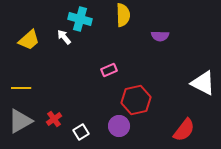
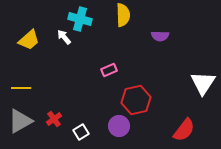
white triangle: rotated 36 degrees clockwise
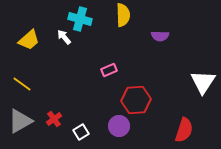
white triangle: moved 1 px up
yellow line: moved 1 px right, 4 px up; rotated 36 degrees clockwise
red hexagon: rotated 8 degrees clockwise
red semicircle: rotated 20 degrees counterclockwise
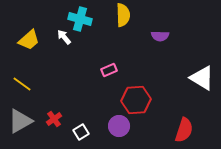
white triangle: moved 1 px left, 4 px up; rotated 32 degrees counterclockwise
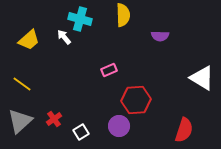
gray triangle: rotated 12 degrees counterclockwise
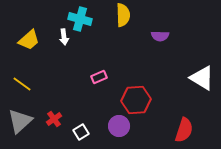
white arrow: rotated 147 degrees counterclockwise
pink rectangle: moved 10 px left, 7 px down
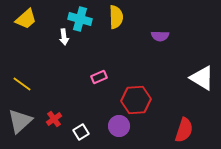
yellow semicircle: moved 7 px left, 2 px down
yellow trapezoid: moved 3 px left, 21 px up
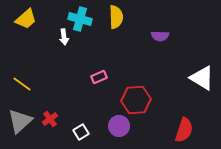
red cross: moved 4 px left
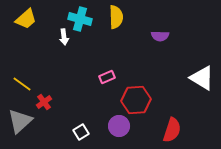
pink rectangle: moved 8 px right
red cross: moved 6 px left, 17 px up
red semicircle: moved 12 px left
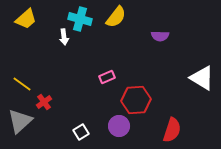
yellow semicircle: rotated 40 degrees clockwise
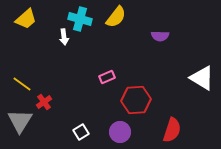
gray triangle: rotated 16 degrees counterclockwise
purple circle: moved 1 px right, 6 px down
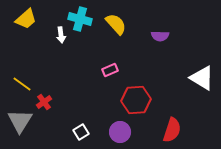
yellow semicircle: moved 7 px down; rotated 80 degrees counterclockwise
white arrow: moved 3 px left, 2 px up
pink rectangle: moved 3 px right, 7 px up
